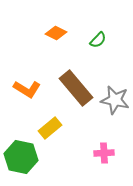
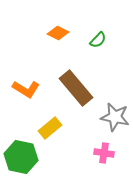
orange diamond: moved 2 px right
orange L-shape: moved 1 px left
gray star: moved 17 px down
pink cross: rotated 12 degrees clockwise
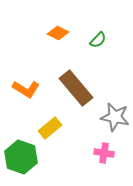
green hexagon: rotated 8 degrees clockwise
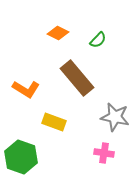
brown rectangle: moved 1 px right, 10 px up
yellow rectangle: moved 4 px right, 6 px up; rotated 60 degrees clockwise
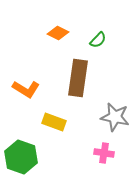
brown rectangle: moved 1 px right; rotated 48 degrees clockwise
